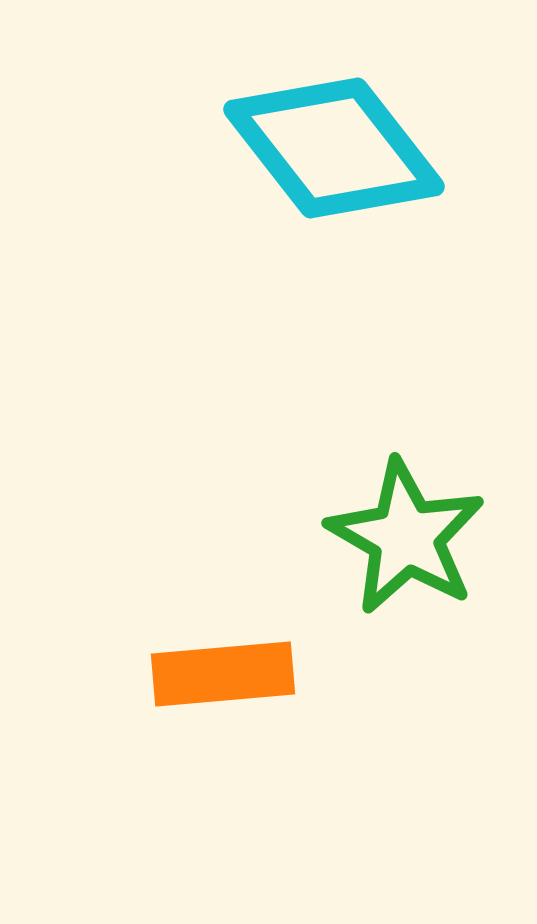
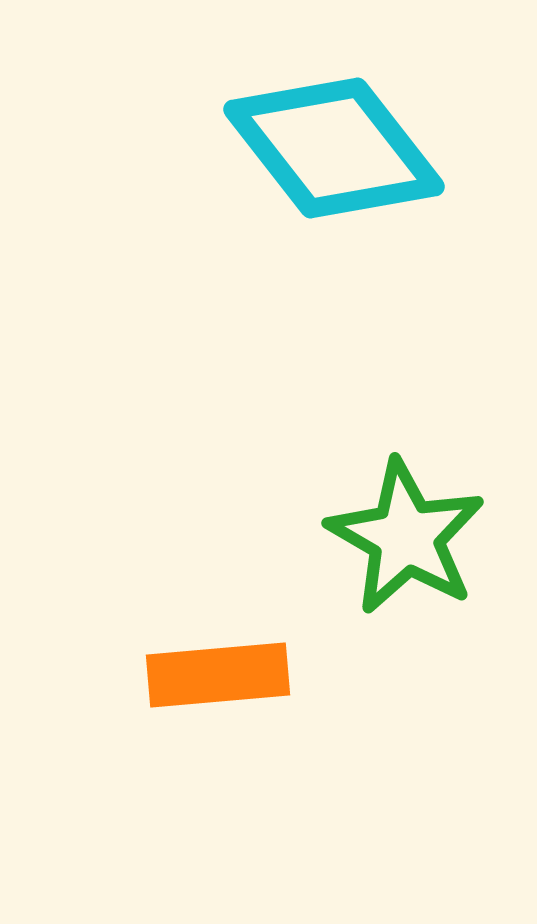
orange rectangle: moved 5 px left, 1 px down
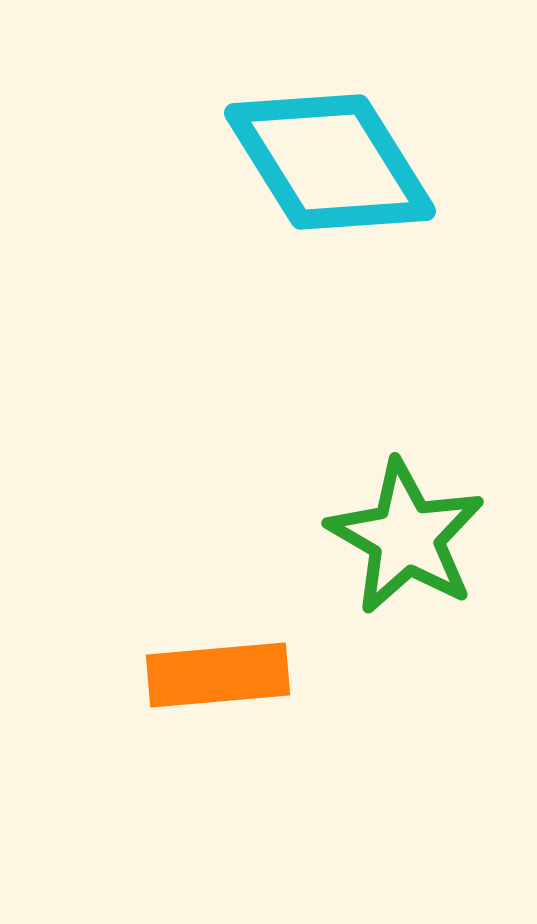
cyan diamond: moved 4 px left, 14 px down; rotated 6 degrees clockwise
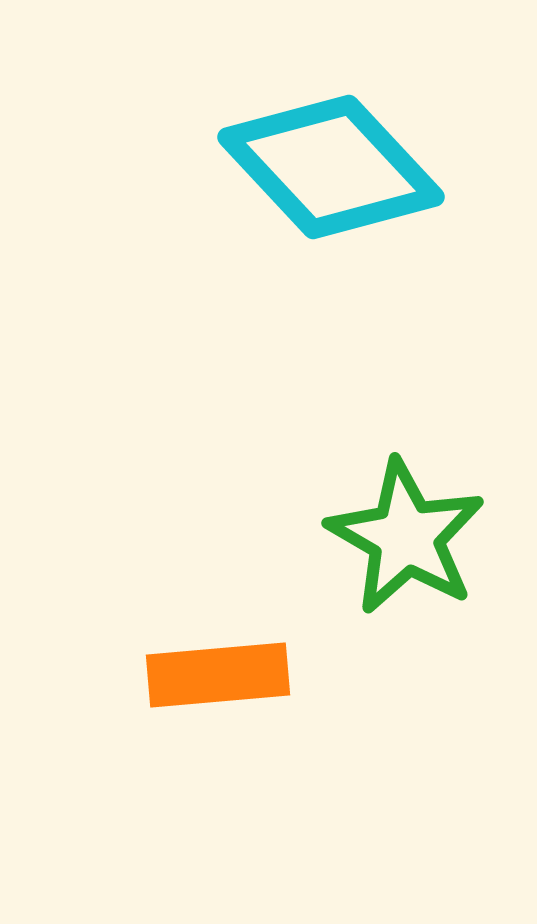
cyan diamond: moved 1 px right, 5 px down; rotated 11 degrees counterclockwise
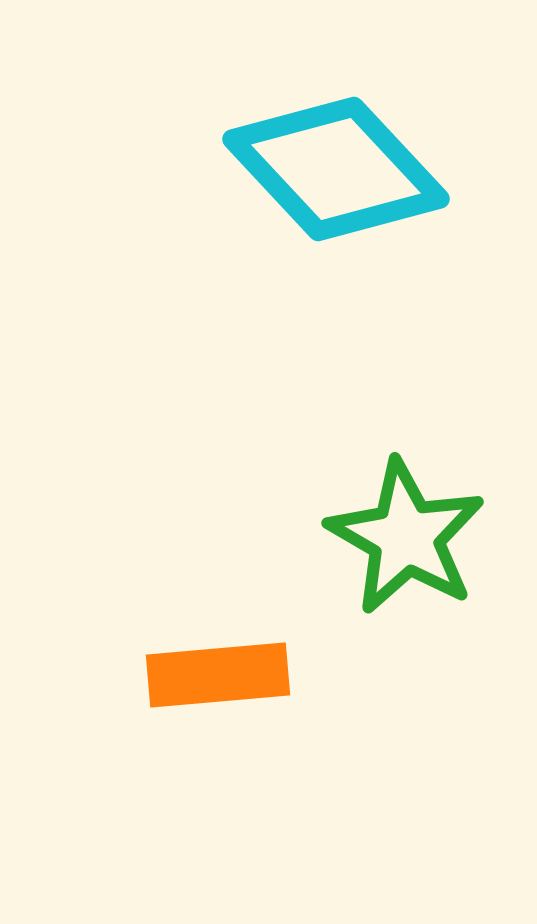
cyan diamond: moved 5 px right, 2 px down
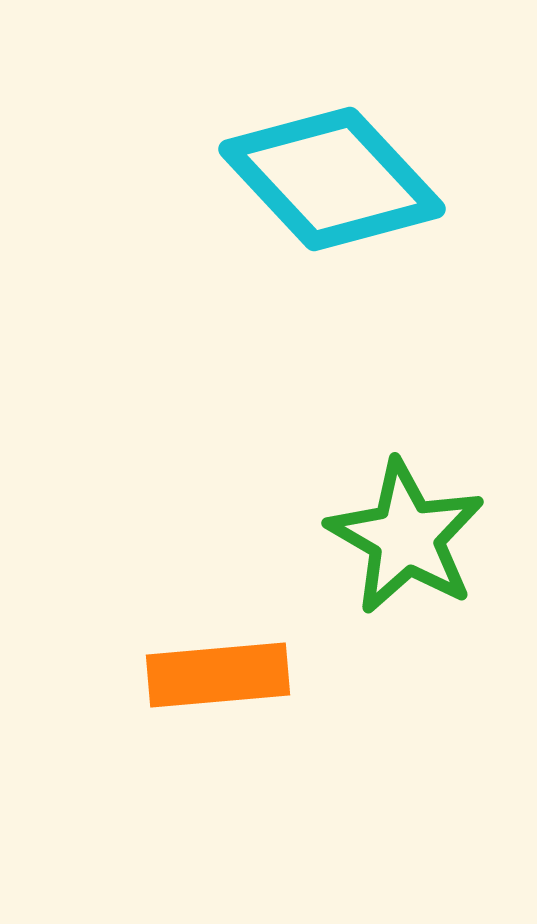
cyan diamond: moved 4 px left, 10 px down
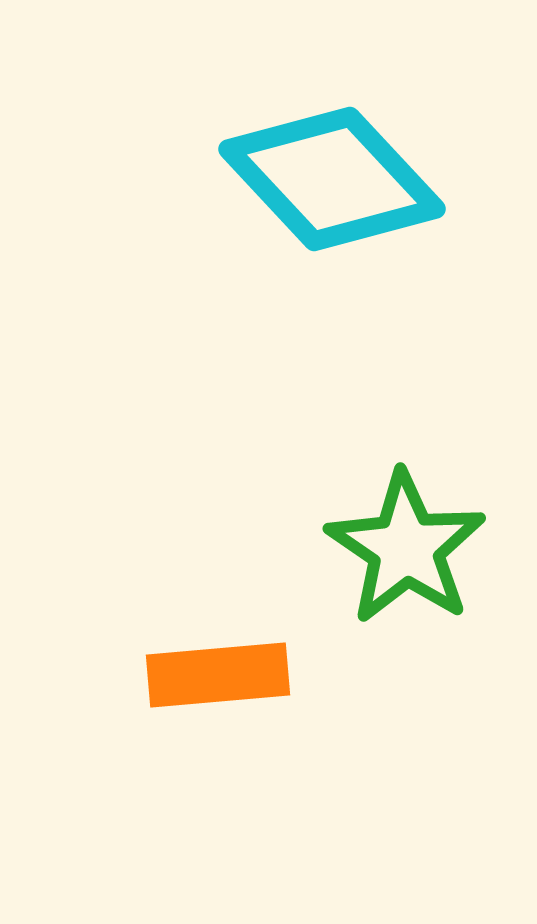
green star: moved 11 px down; rotated 4 degrees clockwise
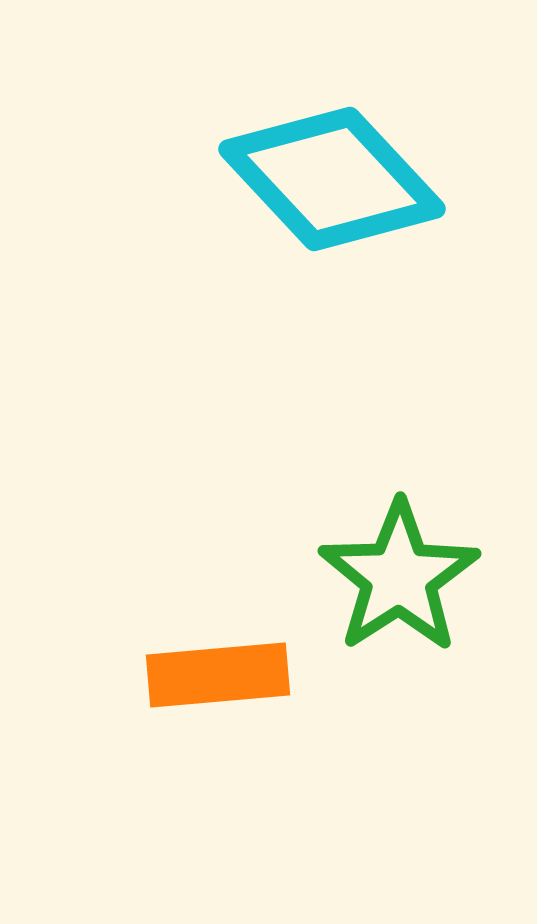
green star: moved 7 px left, 29 px down; rotated 5 degrees clockwise
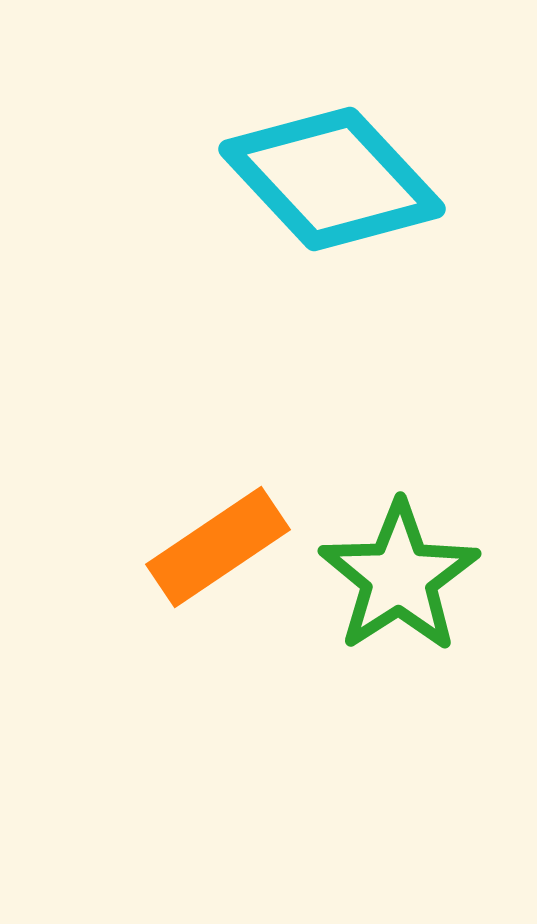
orange rectangle: moved 128 px up; rotated 29 degrees counterclockwise
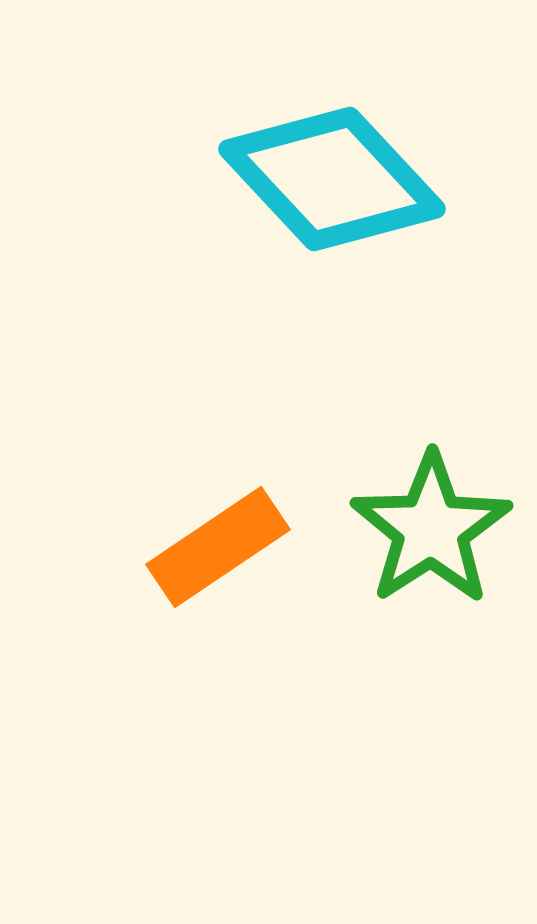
green star: moved 32 px right, 48 px up
